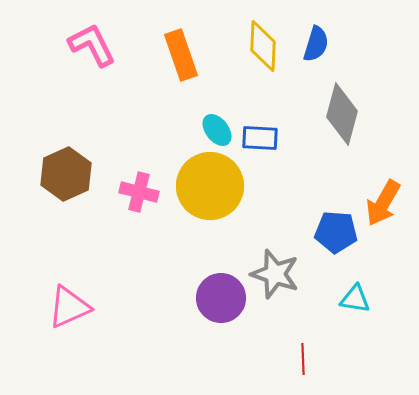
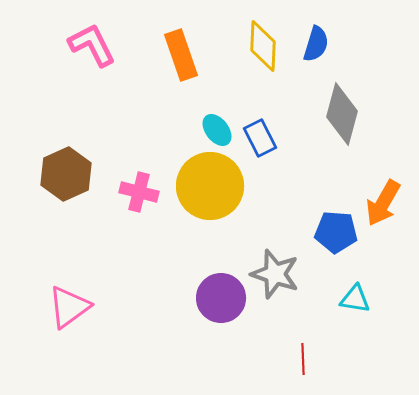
blue rectangle: rotated 60 degrees clockwise
pink triangle: rotated 12 degrees counterclockwise
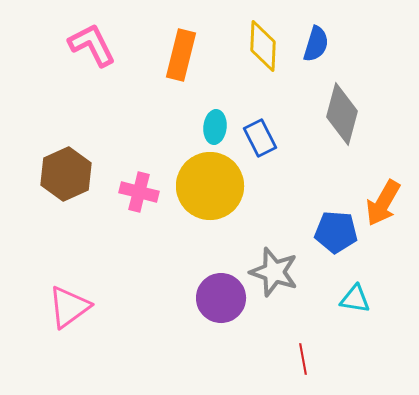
orange rectangle: rotated 33 degrees clockwise
cyan ellipse: moved 2 px left, 3 px up; rotated 44 degrees clockwise
gray star: moved 1 px left, 2 px up
red line: rotated 8 degrees counterclockwise
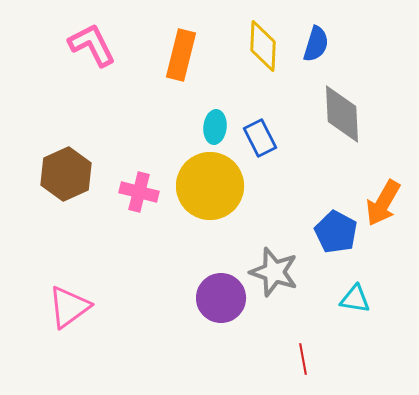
gray diamond: rotated 18 degrees counterclockwise
blue pentagon: rotated 24 degrees clockwise
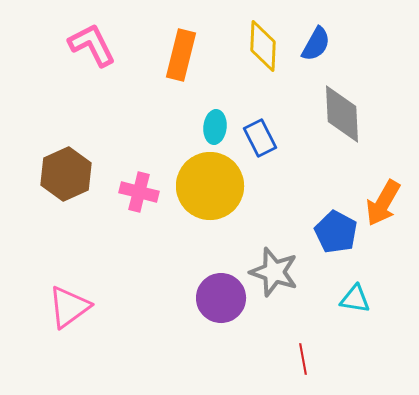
blue semicircle: rotated 12 degrees clockwise
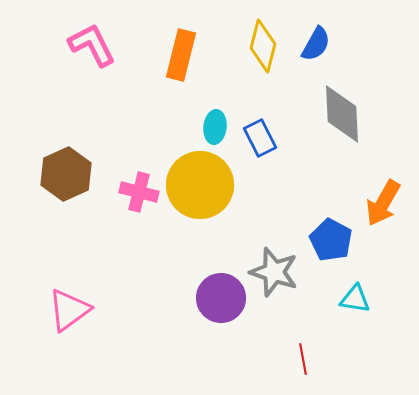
yellow diamond: rotated 12 degrees clockwise
yellow circle: moved 10 px left, 1 px up
blue pentagon: moved 5 px left, 8 px down
pink triangle: moved 3 px down
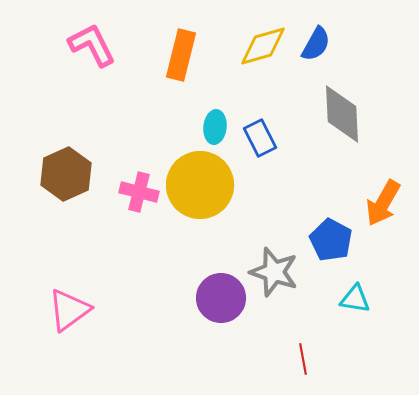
yellow diamond: rotated 60 degrees clockwise
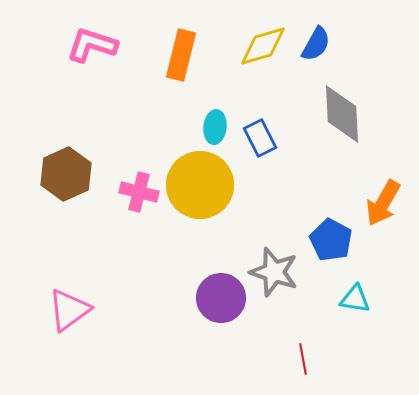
pink L-shape: rotated 45 degrees counterclockwise
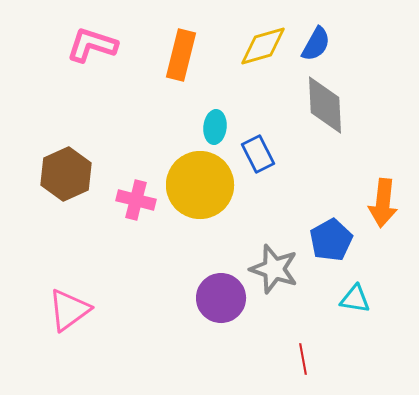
gray diamond: moved 17 px left, 9 px up
blue rectangle: moved 2 px left, 16 px down
pink cross: moved 3 px left, 8 px down
orange arrow: rotated 24 degrees counterclockwise
blue pentagon: rotated 15 degrees clockwise
gray star: moved 3 px up
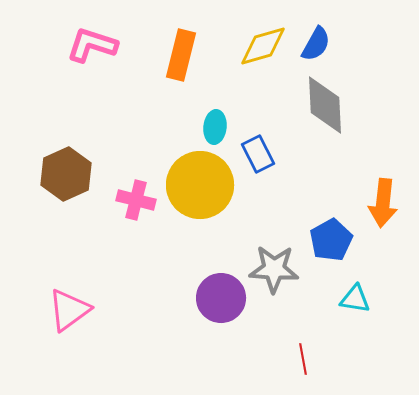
gray star: rotated 15 degrees counterclockwise
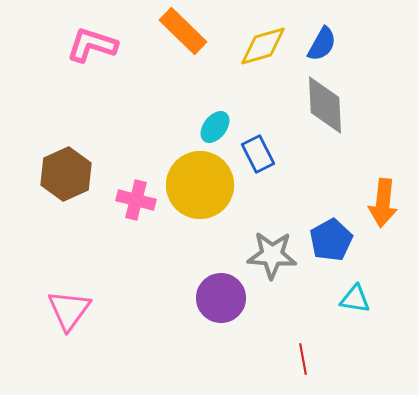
blue semicircle: moved 6 px right
orange rectangle: moved 2 px right, 24 px up; rotated 60 degrees counterclockwise
cyan ellipse: rotated 32 degrees clockwise
gray star: moved 2 px left, 14 px up
pink triangle: rotated 18 degrees counterclockwise
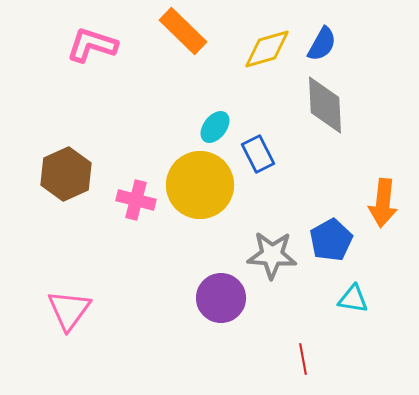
yellow diamond: moved 4 px right, 3 px down
cyan triangle: moved 2 px left
